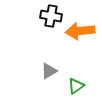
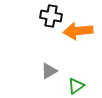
orange arrow: moved 2 px left
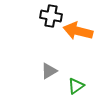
orange arrow: rotated 20 degrees clockwise
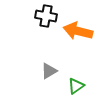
black cross: moved 5 px left
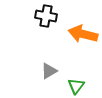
orange arrow: moved 5 px right, 3 px down
green triangle: rotated 18 degrees counterclockwise
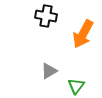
orange arrow: rotated 76 degrees counterclockwise
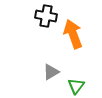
orange arrow: moved 10 px left; rotated 132 degrees clockwise
gray triangle: moved 2 px right, 1 px down
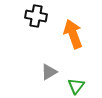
black cross: moved 10 px left
gray triangle: moved 2 px left
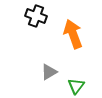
black cross: rotated 10 degrees clockwise
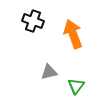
black cross: moved 3 px left, 5 px down
gray triangle: rotated 18 degrees clockwise
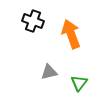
orange arrow: moved 2 px left
green triangle: moved 3 px right, 3 px up
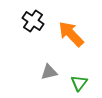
black cross: rotated 15 degrees clockwise
orange arrow: rotated 24 degrees counterclockwise
